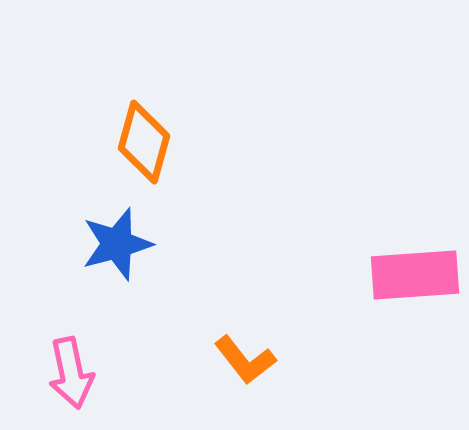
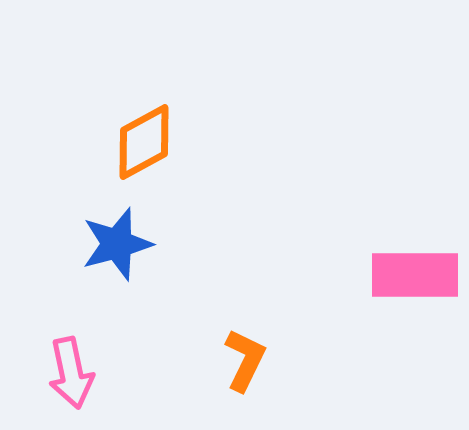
orange diamond: rotated 46 degrees clockwise
pink rectangle: rotated 4 degrees clockwise
orange L-shape: rotated 116 degrees counterclockwise
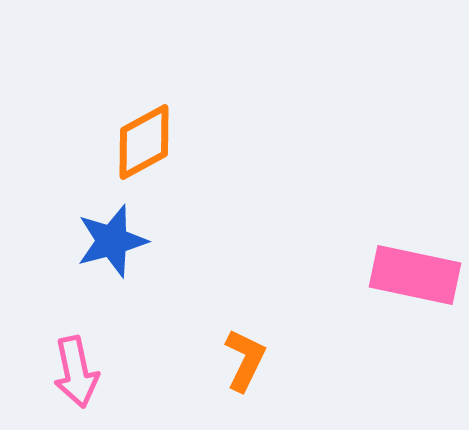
blue star: moved 5 px left, 3 px up
pink rectangle: rotated 12 degrees clockwise
pink arrow: moved 5 px right, 1 px up
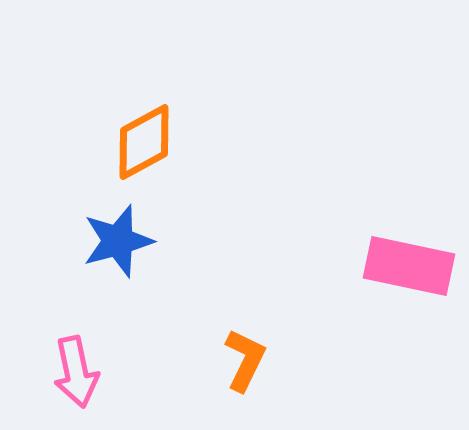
blue star: moved 6 px right
pink rectangle: moved 6 px left, 9 px up
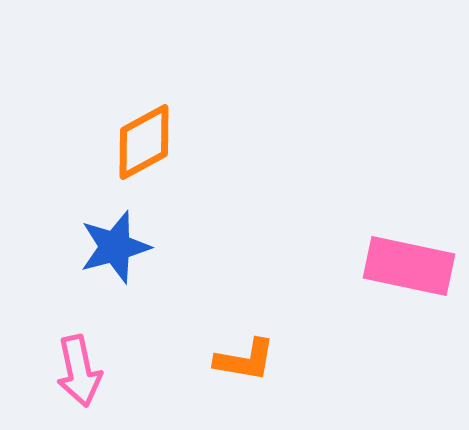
blue star: moved 3 px left, 6 px down
orange L-shape: rotated 74 degrees clockwise
pink arrow: moved 3 px right, 1 px up
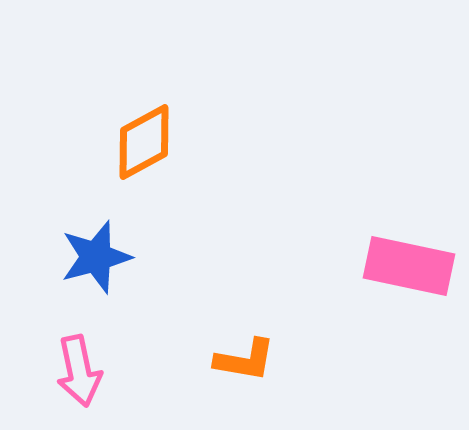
blue star: moved 19 px left, 10 px down
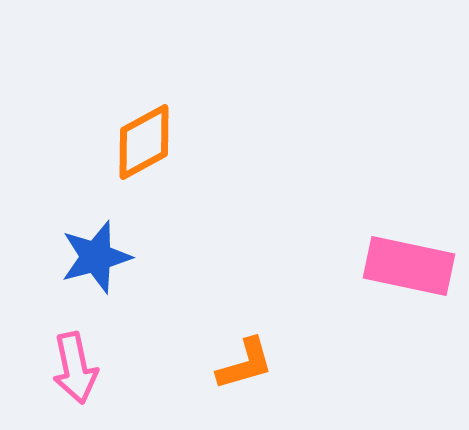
orange L-shape: moved 4 px down; rotated 26 degrees counterclockwise
pink arrow: moved 4 px left, 3 px up
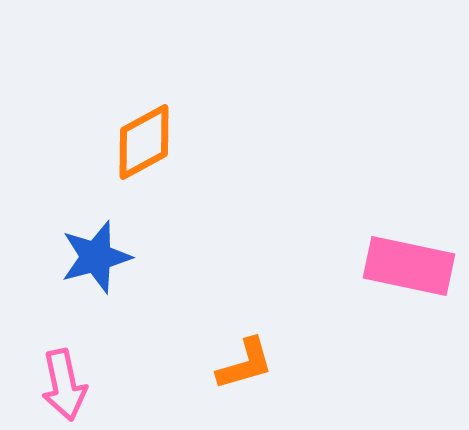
pink arrow: moved 11 px left, 17 px down
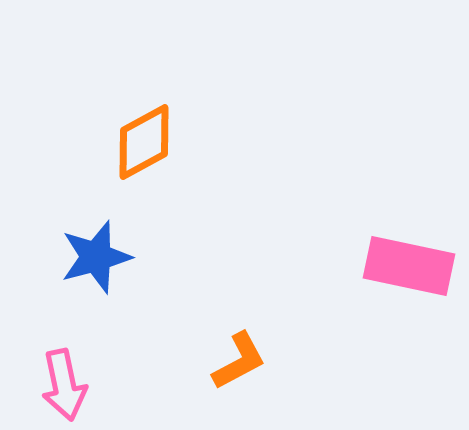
orange L-shape: moved 6 px left, 3 px up; rotated 12 degrees counterclockwise
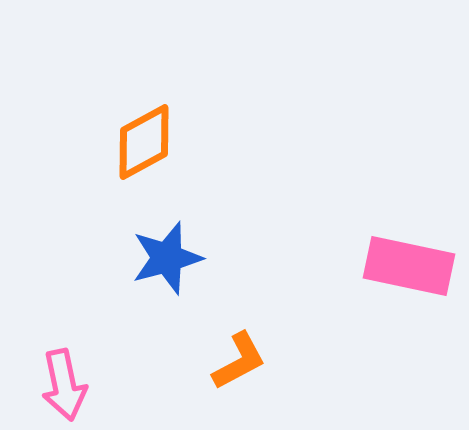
blue star: moved 71 px right, 1 px down
